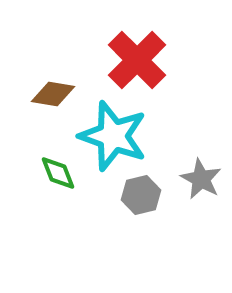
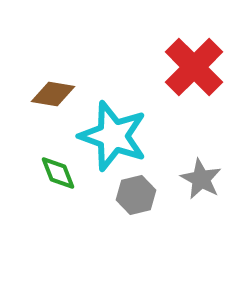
red cross: moved 57 px right, 7 px down
gray hexagon: moved 5 px left
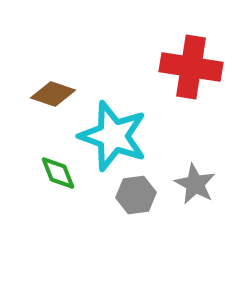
red cross: moved 3 px left; rotated 36 degrees counterclockwise
brown diamond: rotated 9 degrees clockwise
gray star: moved 6 px left, 5 px down
gray hexagon: rotated 6 degrees clockwise
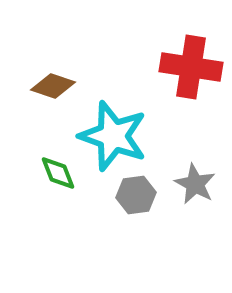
brown diamond: moved 8 px up
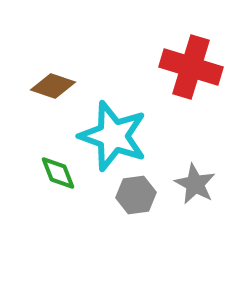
red cross: rotated 8 degrees clockwise
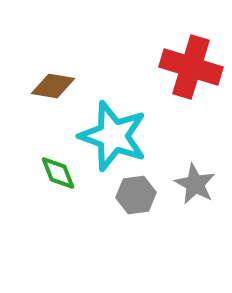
brown diamond: rotated 9 degrees counterclockwise
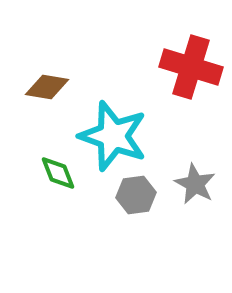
brown diamond: moved 6 px left, 1 px down
